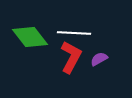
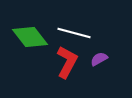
white line: rotated 12 degrees clockwise
red L-shape: moved 4 px left, 5 px down
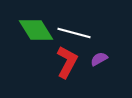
green diamond: moved 6 px right, 7 px up; rotated 6 degrees clockwise
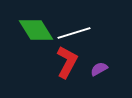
white line: rotated 32 degrees counterclockwise
purple semicircle: moved 10 px down
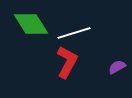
green diamond: moved 5 px left, 6 px up
purple semicircle: moved 18 px right, 2 px up
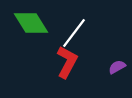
green diamond: moved 1 px up
white line: rotated 36 degrees counterclockwise
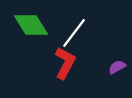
green diamond: moved 2 px down
red L-shape: moved 2 px left, 1 px down
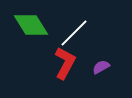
white line: rotated 8 degrees clockwise
purple semicircle: moved 16 px left
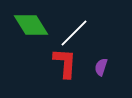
red L-shape: rotated 24 degrees counterclockwise
purple semicircle: rotated 42 degrees counterclockwise
